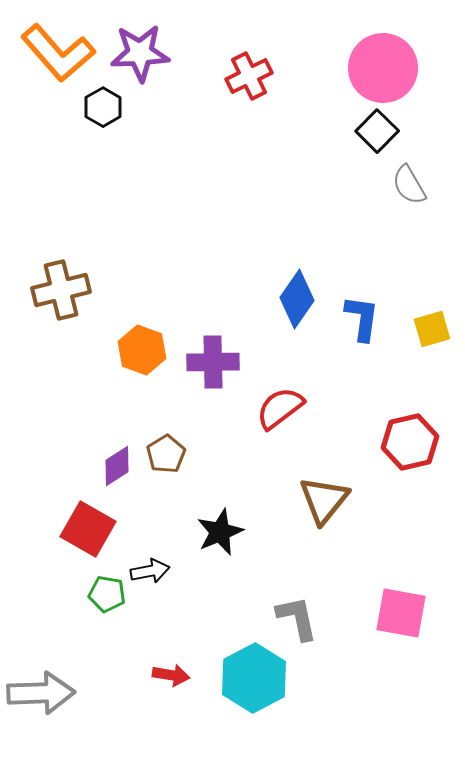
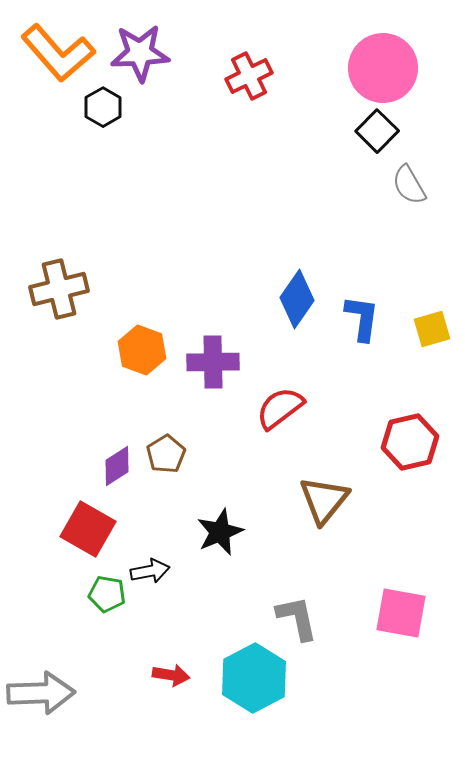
brown cross: moved 2 px left, 1 px up
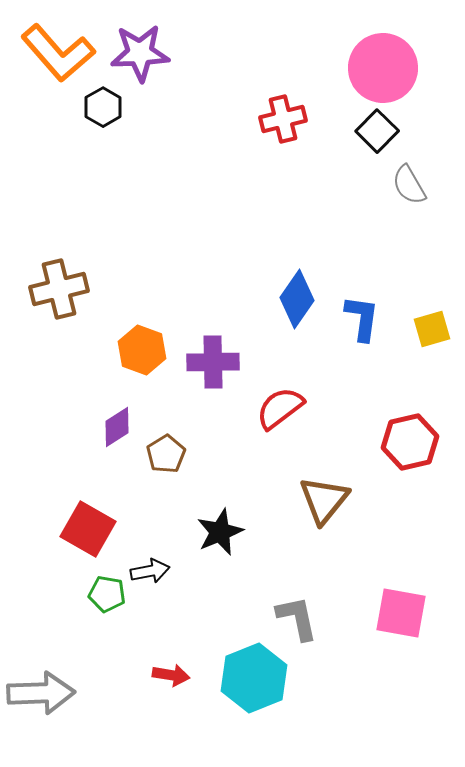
red cross: moved 34 px right, 43 px down; rotated 12 degrees clockwise
purple diamond: moved 39 px up
cyan hexagon: rotated 6 degrees clockwise
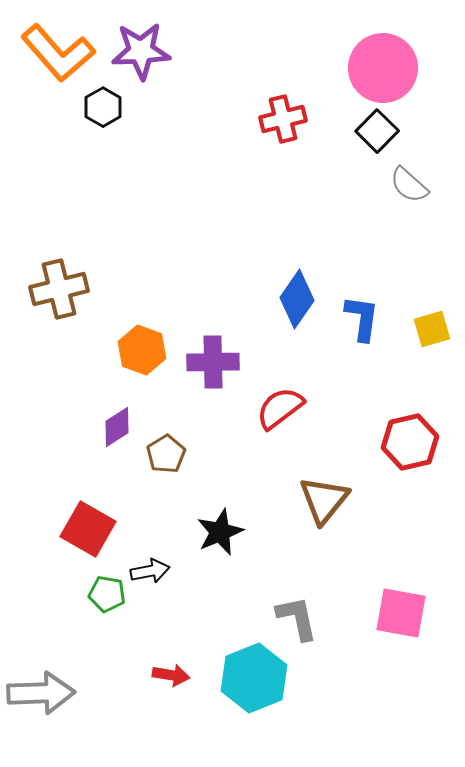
purple star: moved 1 px right, 2 px up
gray semicircle: rotated 18 degrees counterclockwise
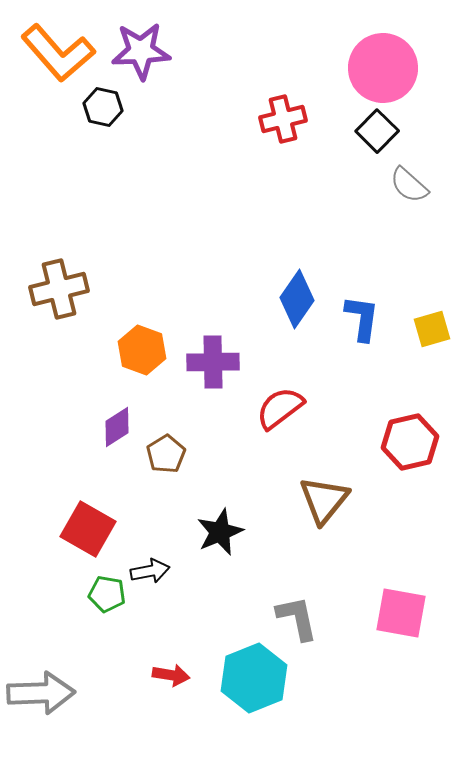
black hexagon: rotated 18 degrees counterclockwise
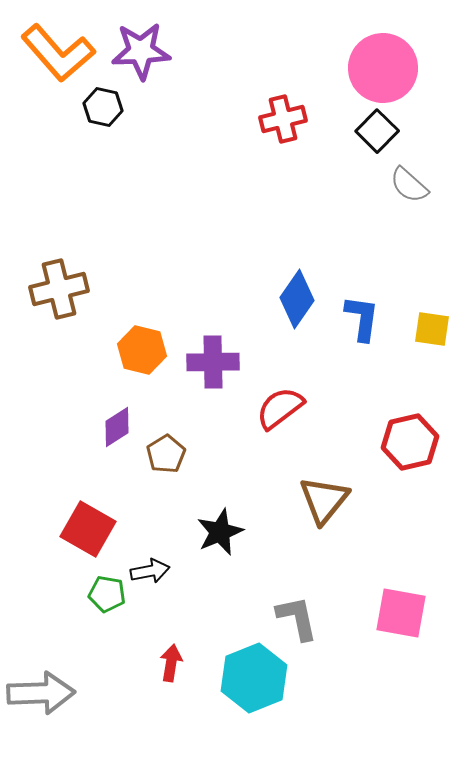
yellow square: rotated 24 degrees clockwise
orange hexagon: rotated 6 degrees counterclockwise
red arrow: moved 12 px up; rotated 90 degrees counterclockwise
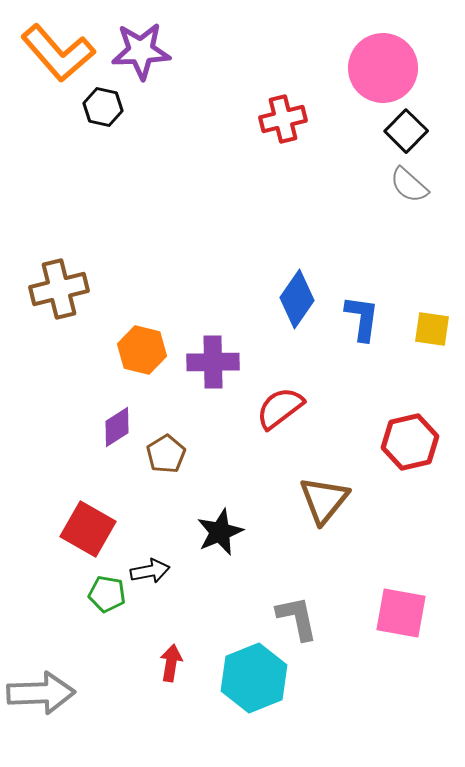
black square: moved 29 px right
